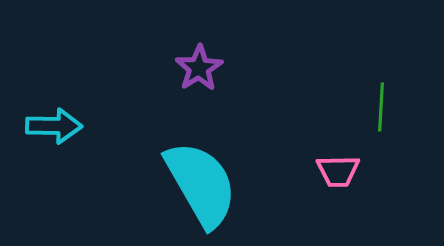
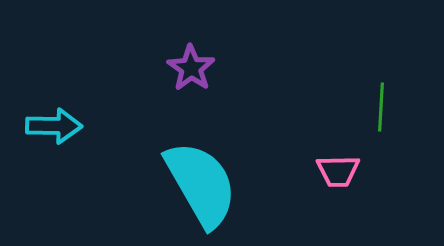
purple star: moved 8 px left; rotated 6 degrees counterclockwise
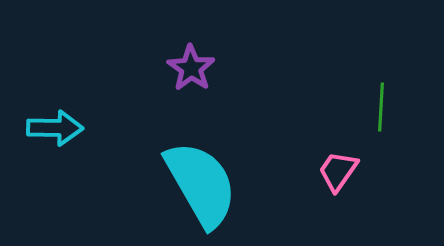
cyan arrow: moved 1 px right, 2 px down
pink trapezoid: rotated 126 degrees clockwise
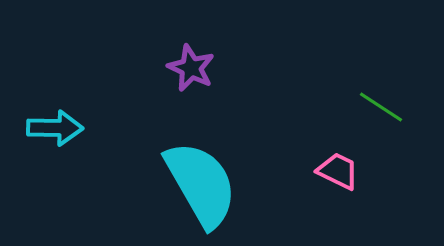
purple star: rotated 9 degrees counterclockwise
green line: rotated 60 degrees counterclockwise
pink trapezoid: rotated 81 degrees clockwise
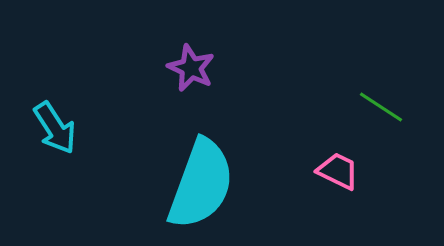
cyan arrow: rotated 56 degrees clockwise
cyan semicircle: rotated 50 degrees clockwise
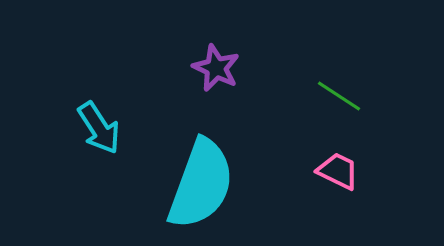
purple star: moved 25 px right
green line: moved 42 px left, 11 px up
cyan arrow: moved 44 px right
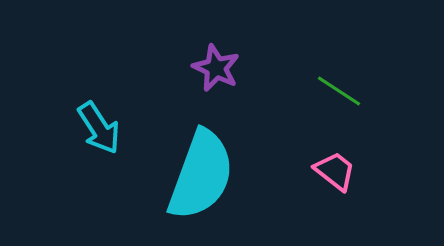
green line: moved 5 px up
pink trapezoid: moved 3 px left; rotated 12 degrees clockwise
cyan semicircle: moved 9 px up
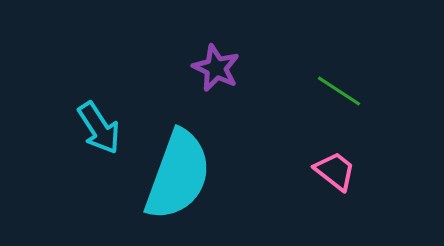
cyan semicircle: moved 23 px left
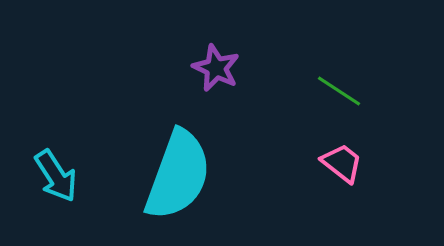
cyan arrow: moved 43 px left, 48 px down
pink trapezoid: moved 7 px right, 8 px up
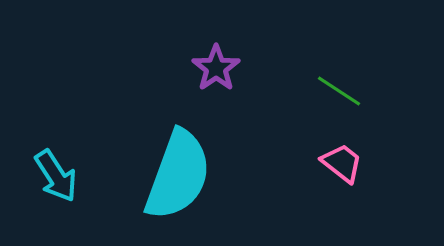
purple star: rotated 12 degrees clockwise
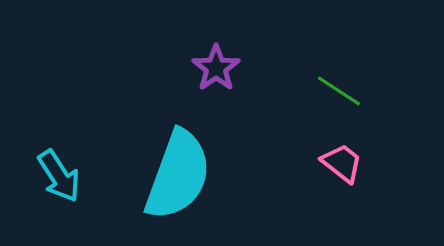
cyan arrow: moved 3 px right
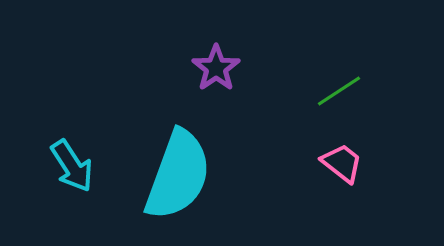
green line: rotated 66 degrees counterclockwise
cyan arrow: moved 13 px right, 10 px up
